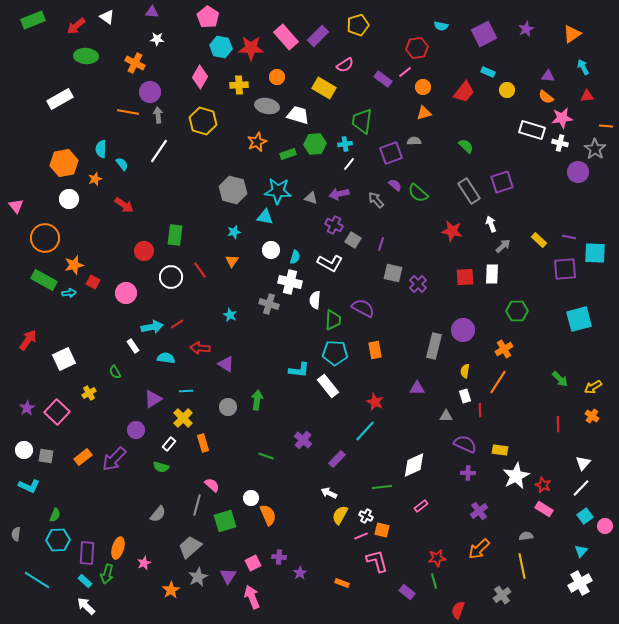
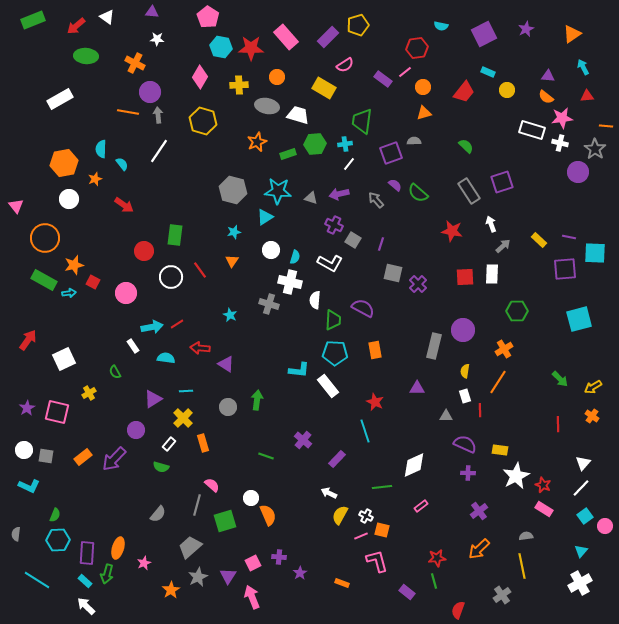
purple rectangle at (318, 36): moved 10 px right, 1 px down
cyan triangle at (265, 217): rotated 42 degrees counterclockwise
pink square at (57, 412): rotated 30 degrees counterclockwise
cyan line at (365, 431): rotated 60 degrees counterclockwise
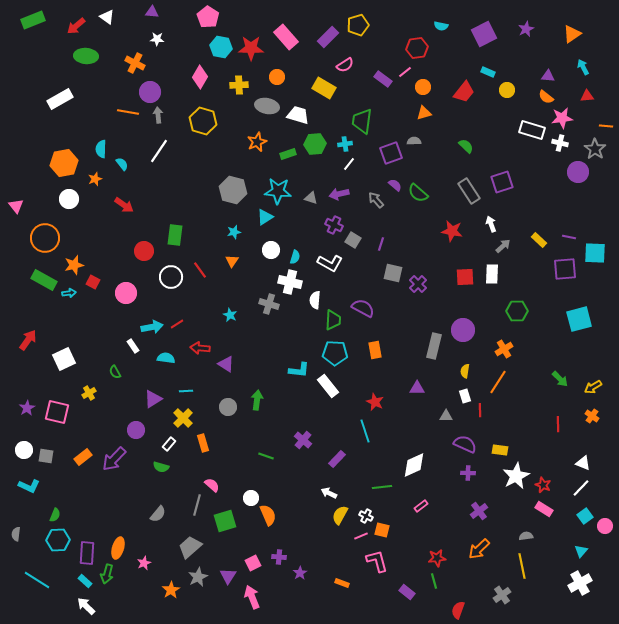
white triangle at (583, 463): rotated 49 degrees counterclockwise
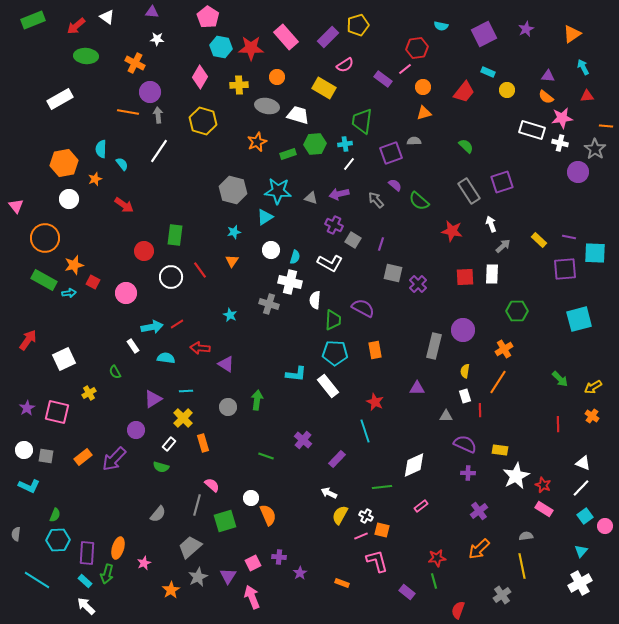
pink line at (405, 72): moved 3 px up
green semicircle at (418, 193): moved 1 px right, 8 px down
cyan L-shape at (299, 370): moved 3 px left, 4 px down
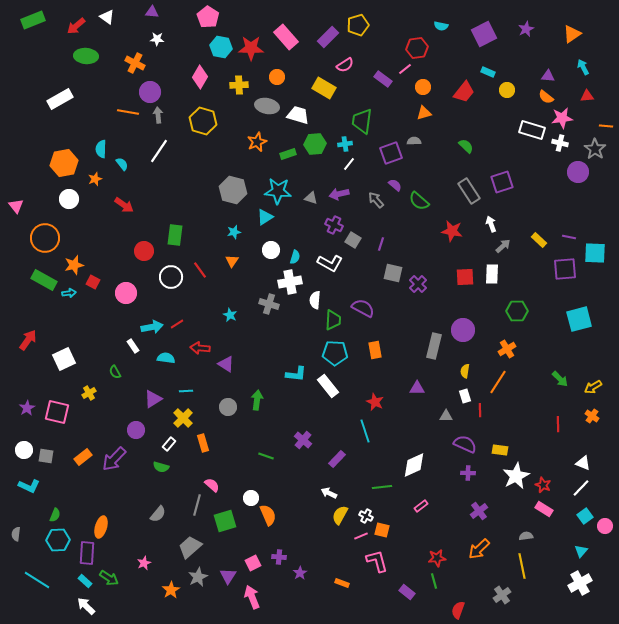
white cross at (290, 282): rotated 25 degrees counterclockwise
orange cross at (504, 349): moved 3 px right
orange ellipse at (118, 548): moved 17 px left, 21 px up
green arrow at (107, 574): moved 2 px right, 4 px down; rotated 72 degrees counterclockwise
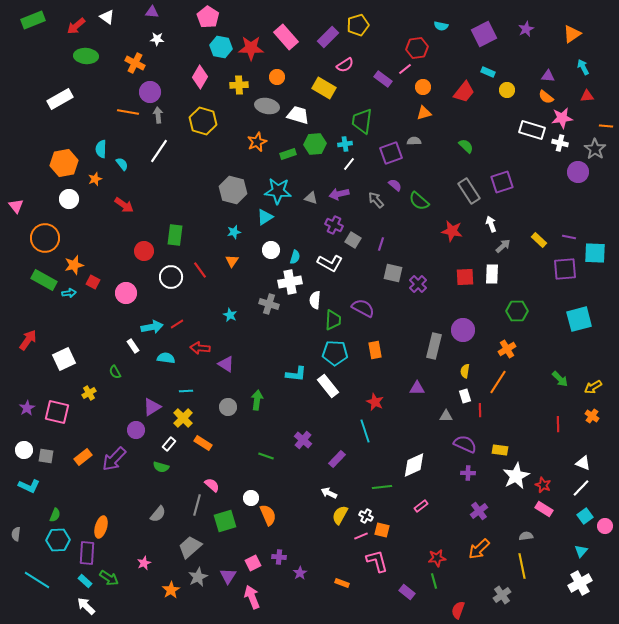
purple triangle at (153, 399): moved 1 px left, 8 px down
orange rectangle at (203, 443): rotated 42 degrees counterclockwise
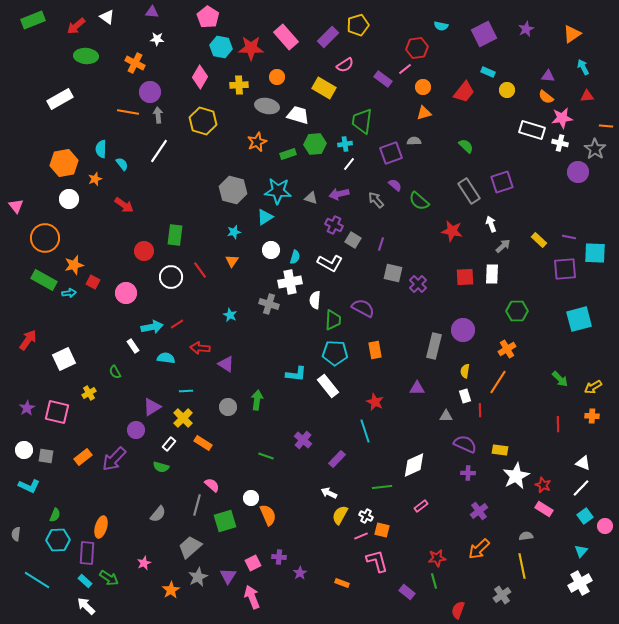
orange cross at (592, 416): rotated 32 degrees counterclockwise
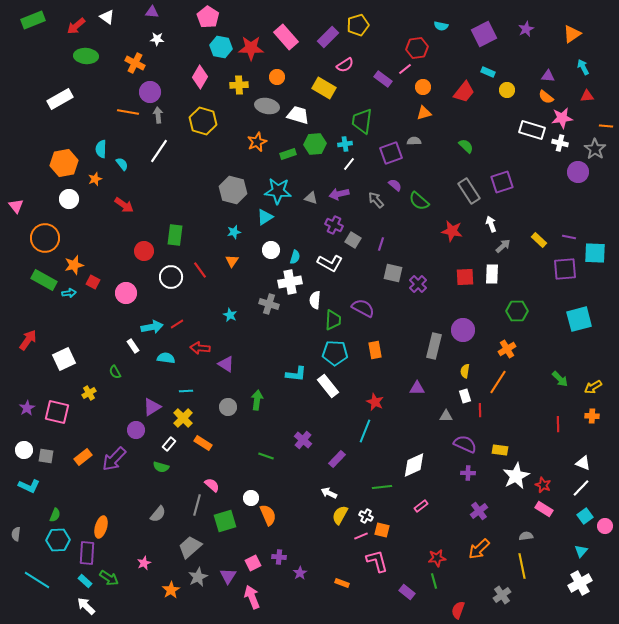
cyan line at (365, 431): rotated 40 degrees clockwise
